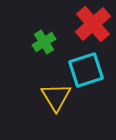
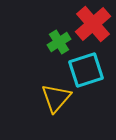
green cross: moved 15 px right
yellow triangle: moved 1 px down; rotated 12 degrees clockwise
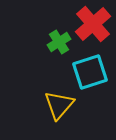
cyan square: moved 4 px right, 2 px down
yellow triangle: moved 3 px right, 7 px down
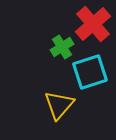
green cross: moved 3 px right, 5 px down
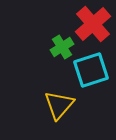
cyan square: moved 1 px right, 2 px up
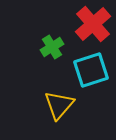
green cross: moved 10 px left
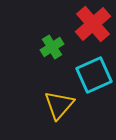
cyan square: moved 3 px right, 5 px down; rotated 6 degrees counterclockwise
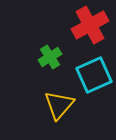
red cross: moved 3 px left, 1 px down; rotated 12 degrees clockwise
green cross: moved 2 px left, 10 px down
